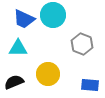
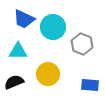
cyan circle: moved 12 px down
cyan triangle: moved 3 px down
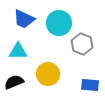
cyan circle: moved 6 px right, 4 px up
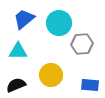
blue trapezoid: rotated 115 degrees clockwise
gray hexagon: rotated 25 degrees counterclockwise
yellow circle: moved 3 px right, 1 px down
black semicircle: moved 2 px right, 3 px down
